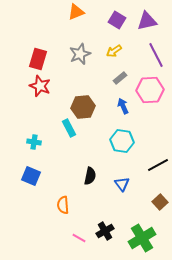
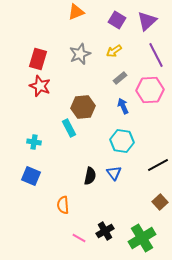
purple triangle: rotated 30 degrees counterclockwise
blue triangle: moved 8 px left, 11 px up
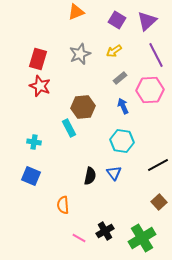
brown square: moved 1 px left
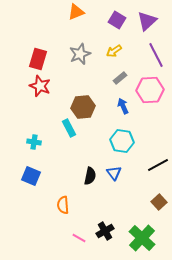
green cross: rotated 16 degrees counterclockwise
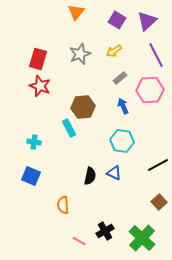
orange triangle: rotated 30 degrees counterclockwise
blue triangle: rotated 28 degrees counterclockwise
pink line: moved 3 px down
